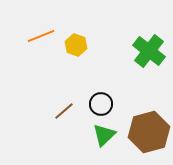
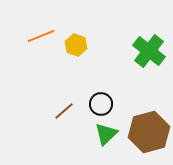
green triangle: moved 2 px right, 1 px up
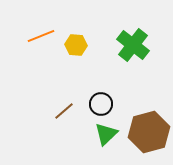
yellow hexagon: rotated 15 degrees counterclockwise
green cross: moved 16 px left, 6 px up
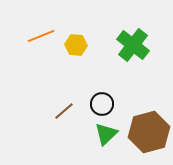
black circle: moved 1 px right
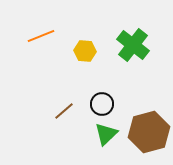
yellow hexagon: moved 9 px right, 6 px down
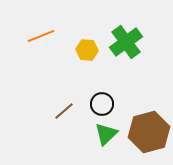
green cross: moved 7 px left, 3 px up; rotated 16 degrees clockwise
yellow hexagon: moved 2 px right, 1 px up
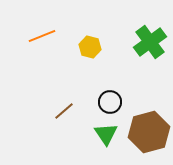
orange line: moved 1 px right
green cross: moved 24 px right
yellow hexagon: moved 3 px right, 3 px up; rotated 10 degrees clockwise
black circle: moved 8 px right, 2 px up
green triangle: rotated 20 degrees counterclockwise
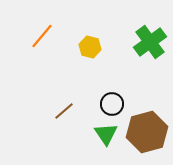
orange line: rotated 28 degrees counterclockwise
black circle: moved 2 px right, 2 px down
brown hexagon: moved 2 px left
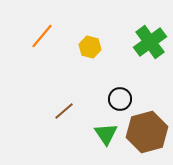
black circle: moved 8 px right, 5 px up
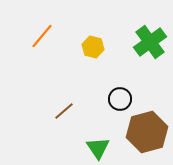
yellow hexagon: moved 3 px right
green triangle: moved 8 px left, 14 px down
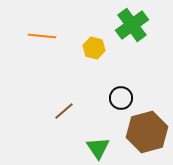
orange line: rotated 56 degrees clockwise
green cross: moved 18 px left, 17 px up
yellow hexagon: moved 1 px right, 1 px down
black circle: moved 1 px right, 1 px up
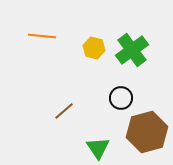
green cross: moved 25 px down
